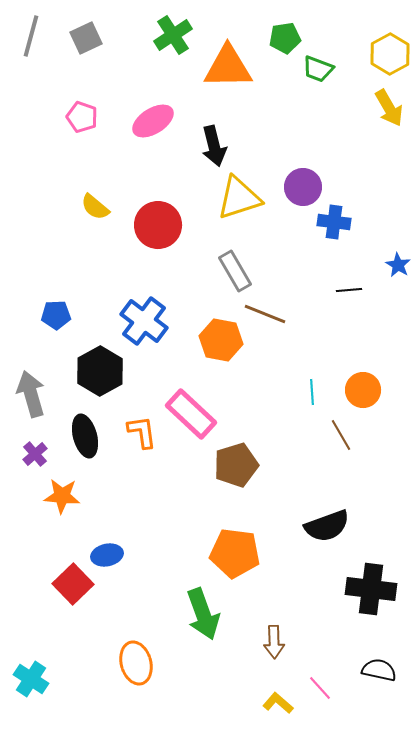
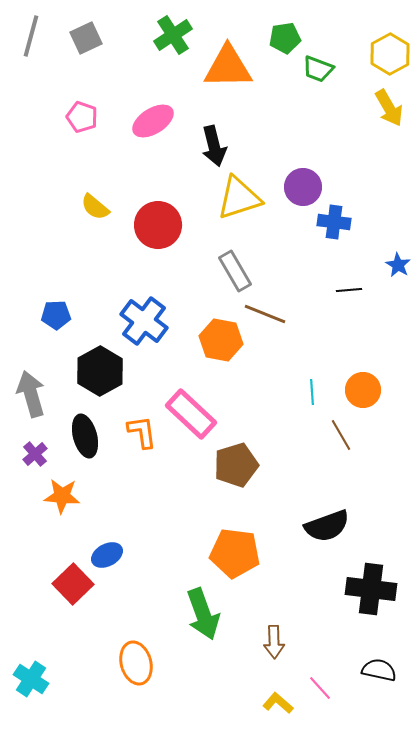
blue ellipse at (107, 555): rotated 16 degrees counterclockwise
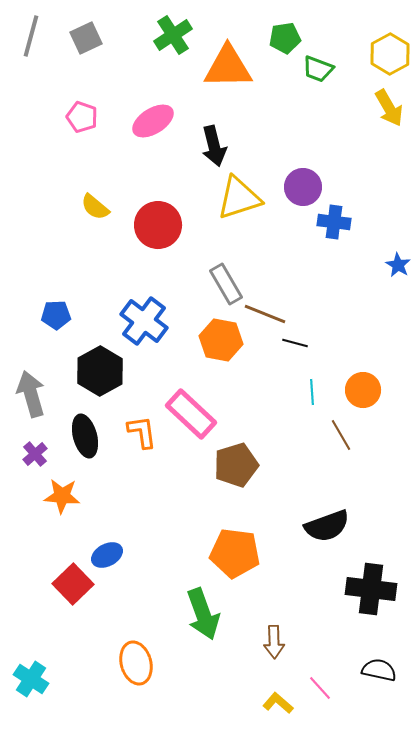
gray rectangle at (235, 271): moved 9 px left, 13 px down
black line at (349, 290): moved 54 px left, 53 px down; rotated 20 degrees clockwise
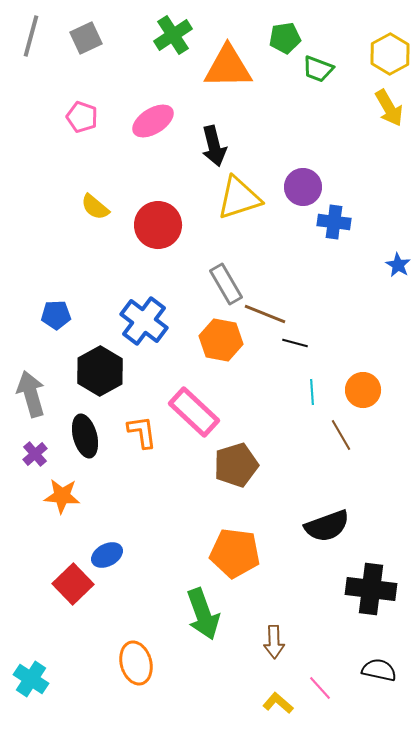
pink rectangle at (191, 414): moved 3 px right, 2 px up
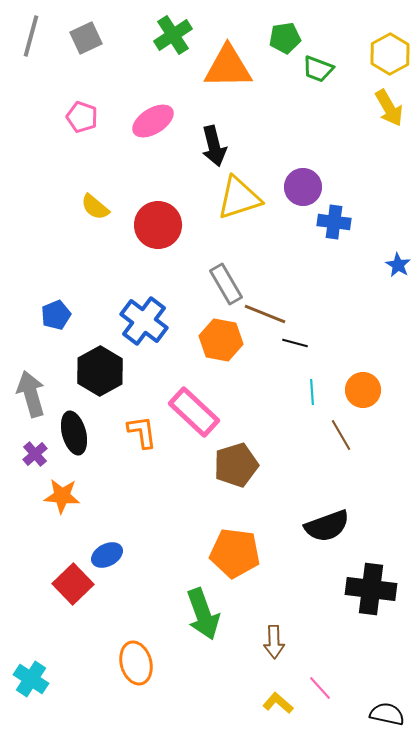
blue pentagon at (56, 315): rotated 20 degrees counterclockwise
black ellipse at (85, 436): moved 11 px left, 3 px up
black semicircle at (379, 670): moved 8 px right, 44 px down
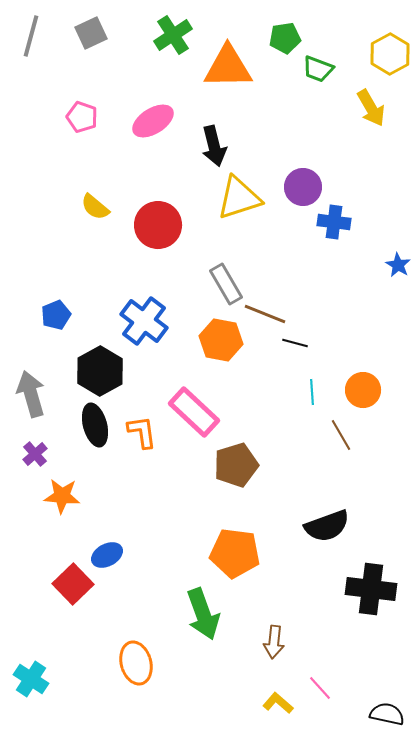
gray square at (86, 38): moved 5 px right, 5 px up
yellow arrow at (389, 108): moved 18 px left
black ellipse at (74, 433): moved 21 px right, 8 px up
brown arrow at (274, 642): rotated 8 degrees clockwise
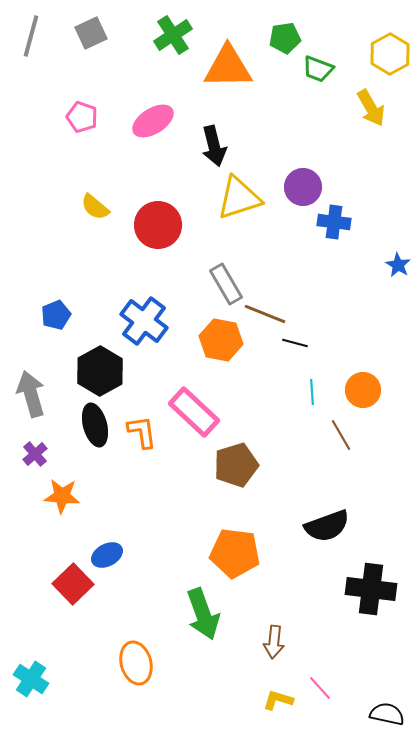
yellow L-shape at (278, 703): moved 3 px up; rotated 24 degrees counterclockwise
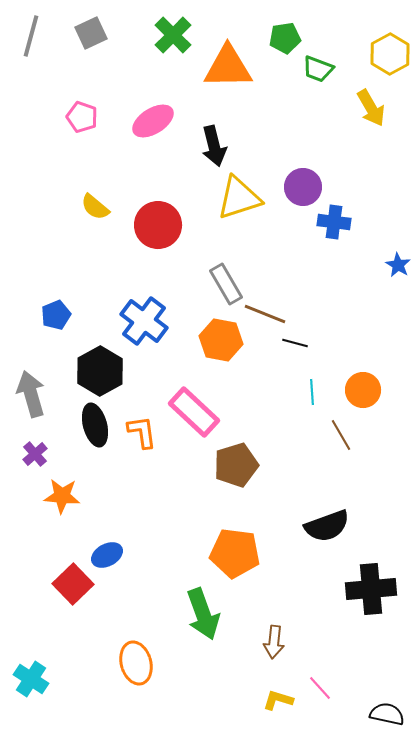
green cross at (173, 35): rotated 12 degrees counterclockwise
black cross at (371, 589): rotated 12 degrees counterclockwise
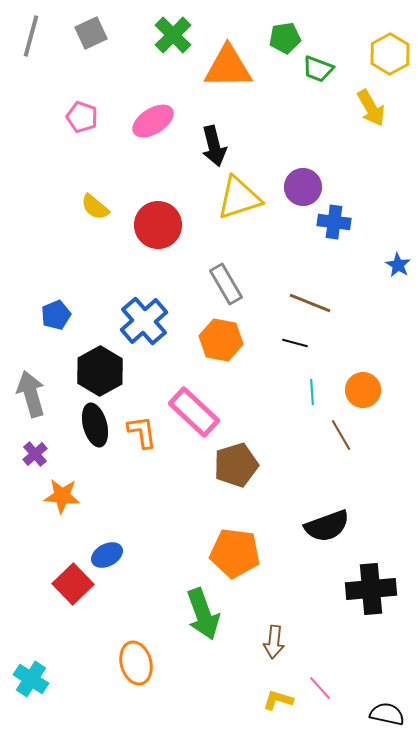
brown line at (265, 314): moved 45 px right, 11 px up
blue cross at (144, 321): rotated 12 degrees clockwise
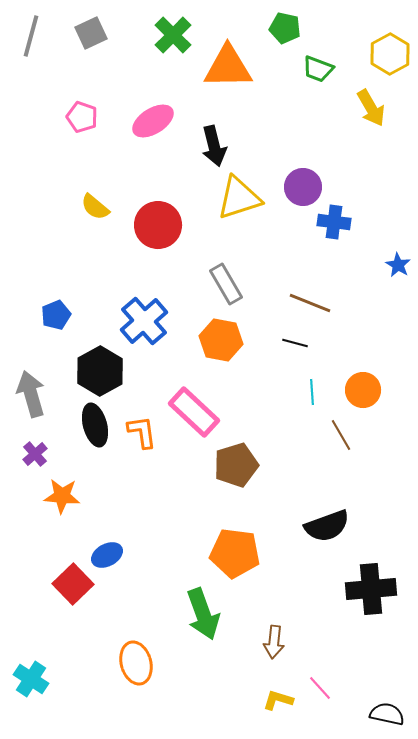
green pentagon at (285, 38): moved 10 px up; rotated 20 degrees clockwise
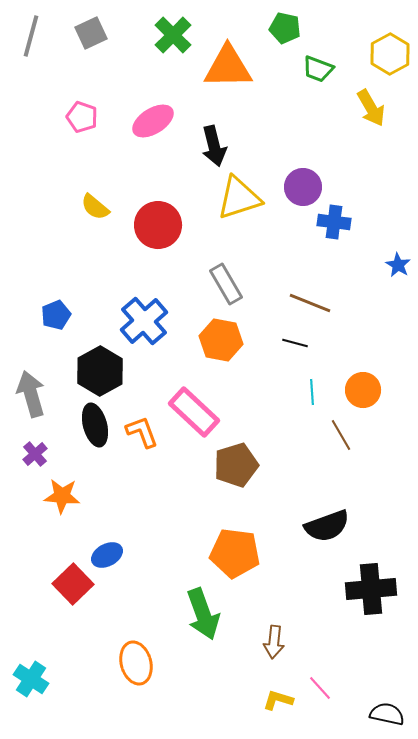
orange L-shape at (142, 432): rotated 12 degrees counterclockwise
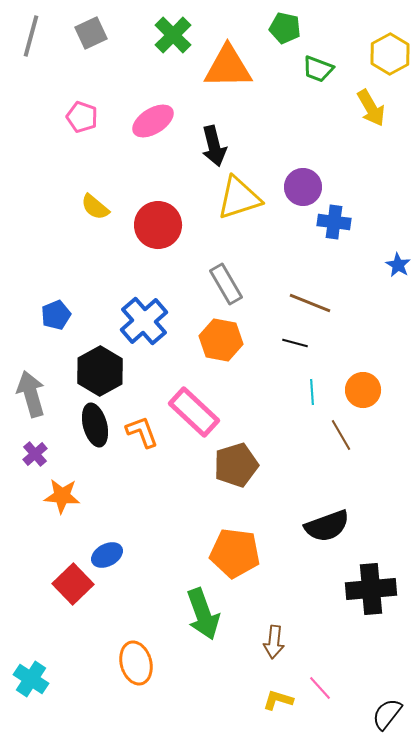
black semicircle at (387, 714): rotated 64 degrees counterclockwise
